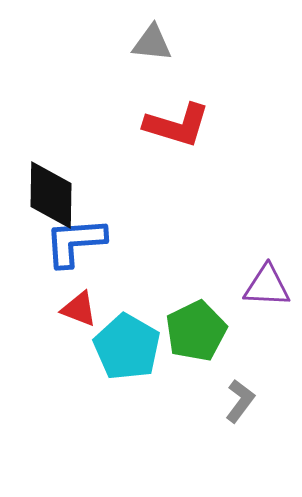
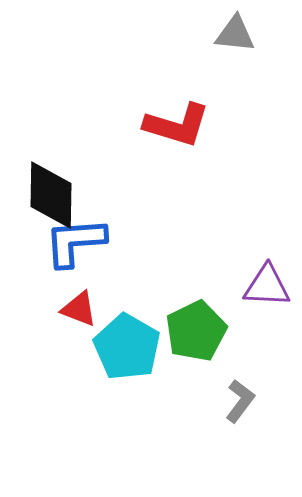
gray triangle: moved 83 px right, 9 px up
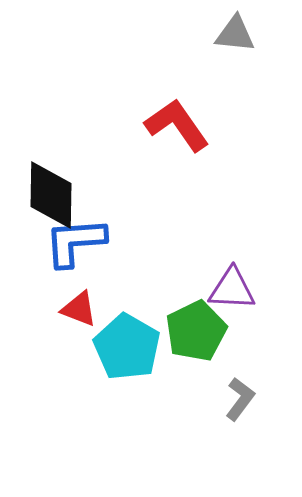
red L-shape: rotated 142 degrees counterclockwise
purple triangle: moved 35 px left, 3 px down
gray L-shape: moved 2 px up
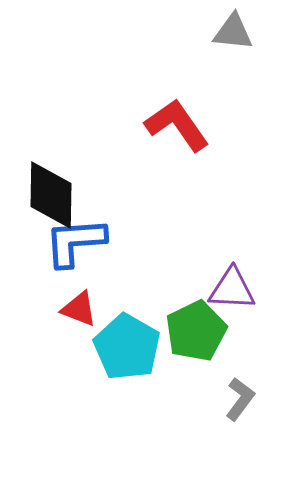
gray triangle: moved 2 px left, 2 px up
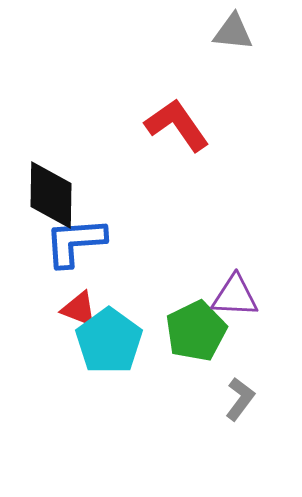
purple triangle: moved 3 px right, 7 px down
cyan pentagon: moved 18 px left, 6 px up; rotated 6 degrees clockwise
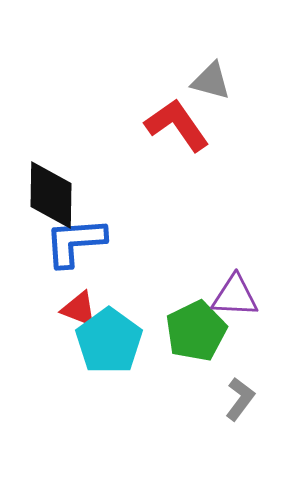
gray triangle: moved 22 px left, 49 px down; rotated 9 degrees clockwise
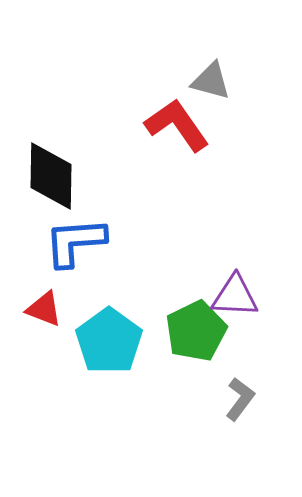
black diamond: moved 19 px up
red triangle: moved 35 px left
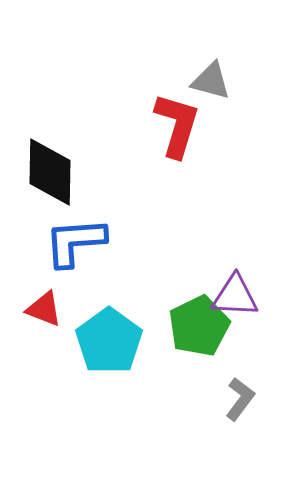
red L-shape: rotated 52 degrees clockwise
black diamond: moved 1 px left, 4 px up
green pentagon: moved 3 px right, 5 px up
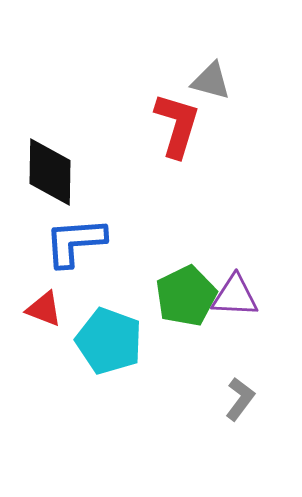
green pentagon: moved 13 px left, 30 px up
cyan pentagon: rotated 16 degrees counterclockwise
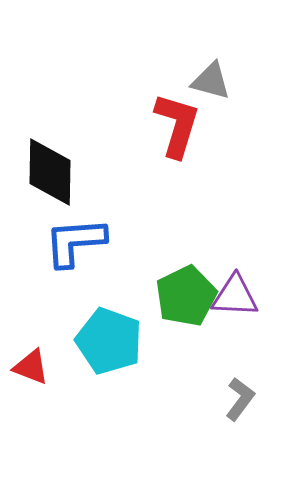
red triangle: moved 13 px left, 58 px down
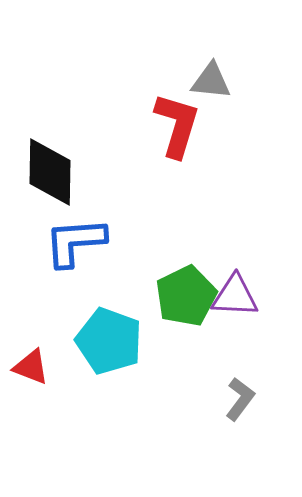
gray triangle: rotated 9 degrees counterclockwise
